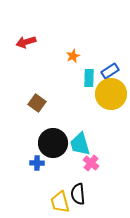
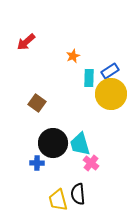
red arrow: rotated 24 degrees counterclockwise
yellow trapezoid: moved 2 px left, 2 px up
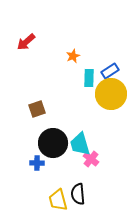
brown square: moved 6 px down; rotated 36 degrees clockwise
pink cross: moved 4 px up
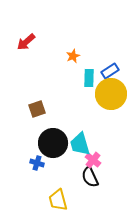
pink cross: moved 2 px right, 1 px down
blue cross: rotated 16 degrees clockwise
black semicircle: moved 12 px right, 17 px up; rotated 20 degrees counterclockwise
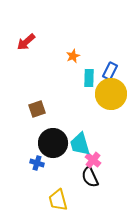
blue rectangle: rotated 30 degrees counterclockwise
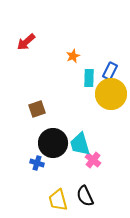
black semicircle: moved 5 px left, 19 px down
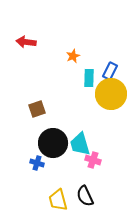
red arrow: rotated 48 degrees clockwise
pink cross: rotated 21 degrees counterclockwise
